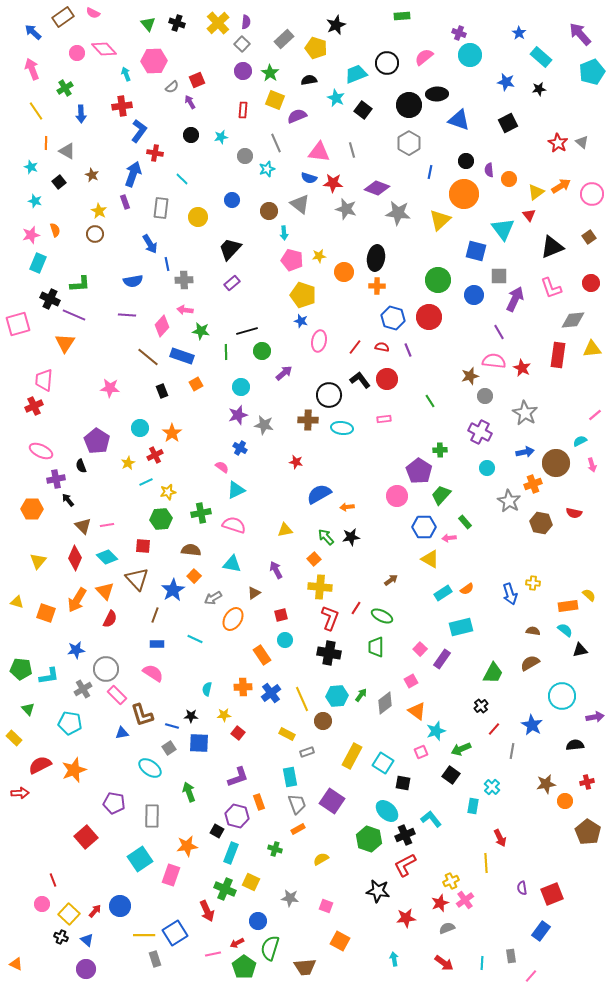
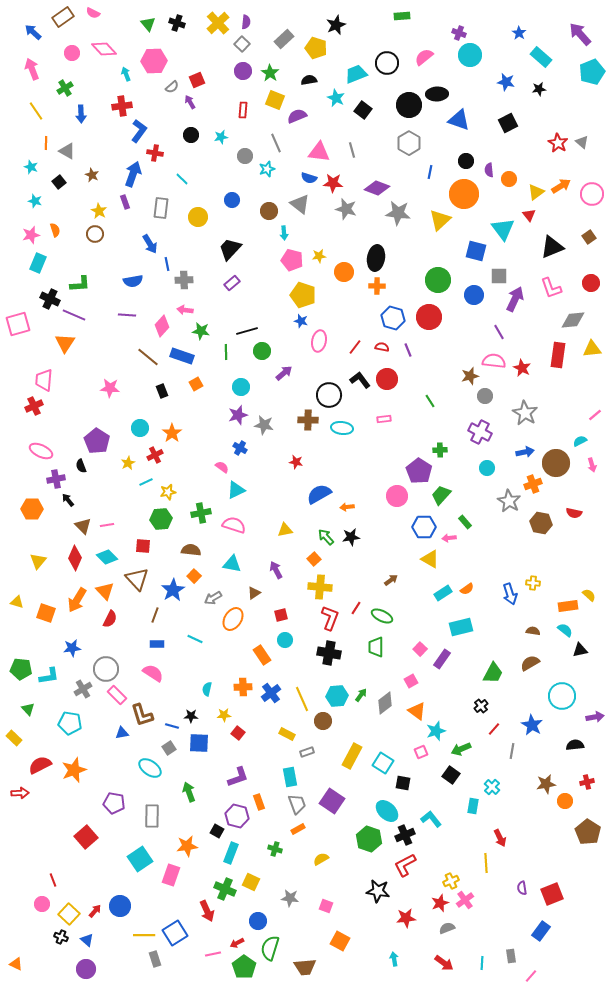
pink circle at (77, 53): moved 5 px left
blue star at (76, 650): moved 4 px left, 2 px up
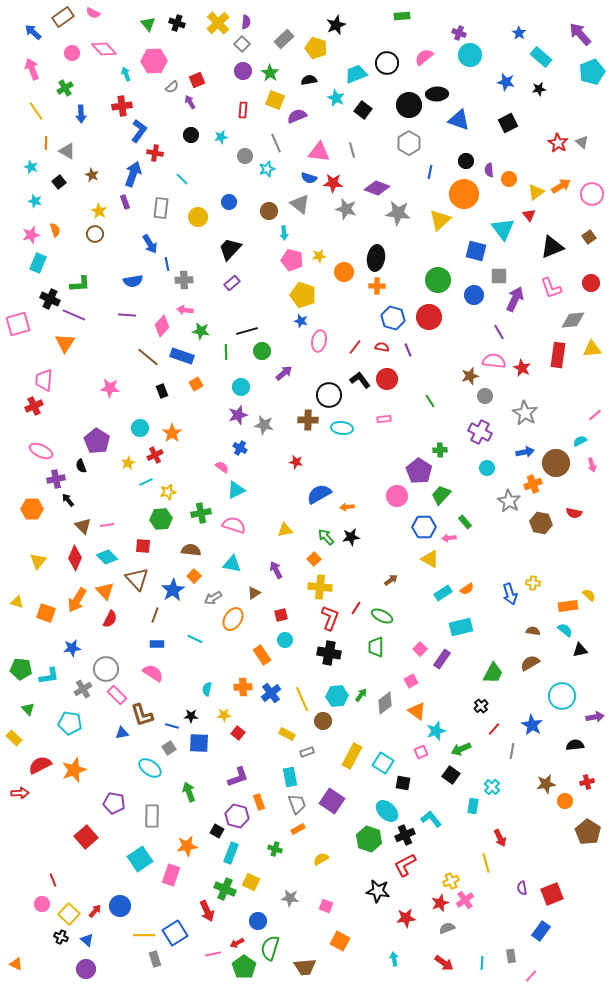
blue circle at (232, 200): moved 3 px left, 2 px down
yellow line at (486, 863): rotated 12 degrees counterclockwise
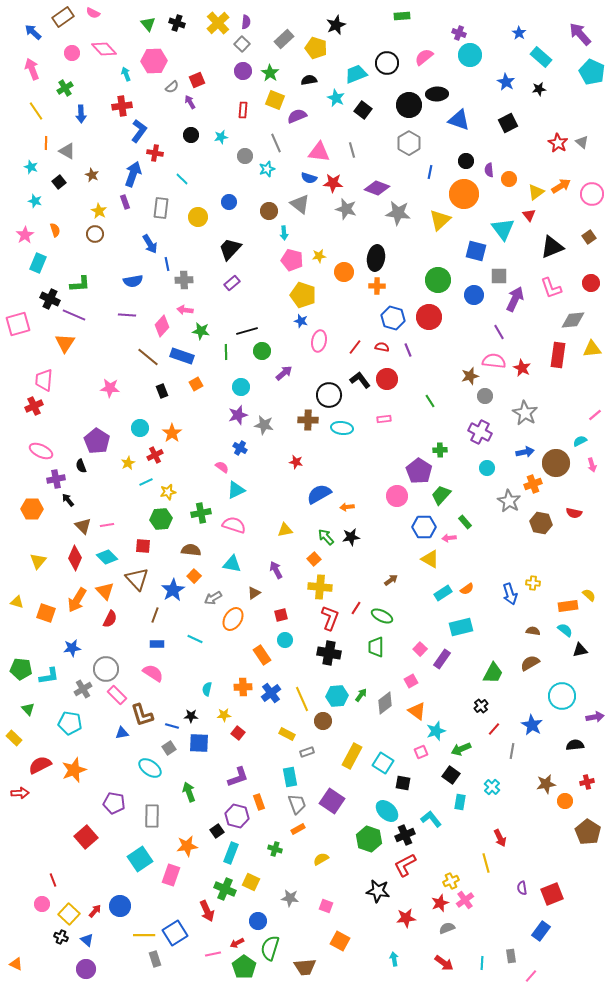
cyan pentagon at (592, 72): rotated 25 degrees counterclockwise
blue star at (506, 82): rotated 18 degrees clockwise
pink star at (31, 235): moved 6 px left; rotated 18 degrees counterclockwise
cyan rectangle at (473, 806): moved 13 px left, 4 px up
black square at (217, 831): rotated 24 degrees clockwise
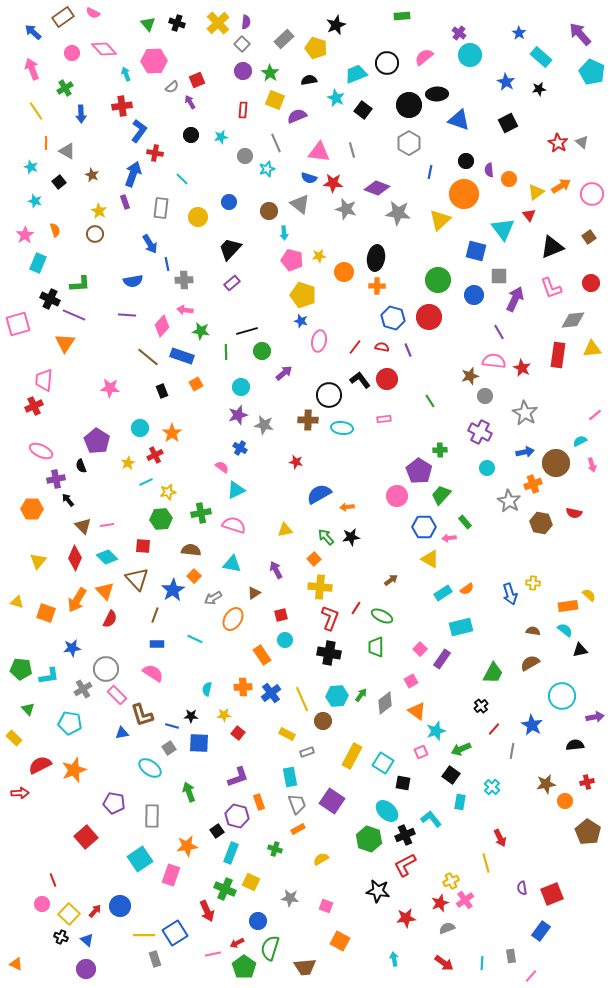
purple cross at (459, 33): rotated 16 degrees clockwise
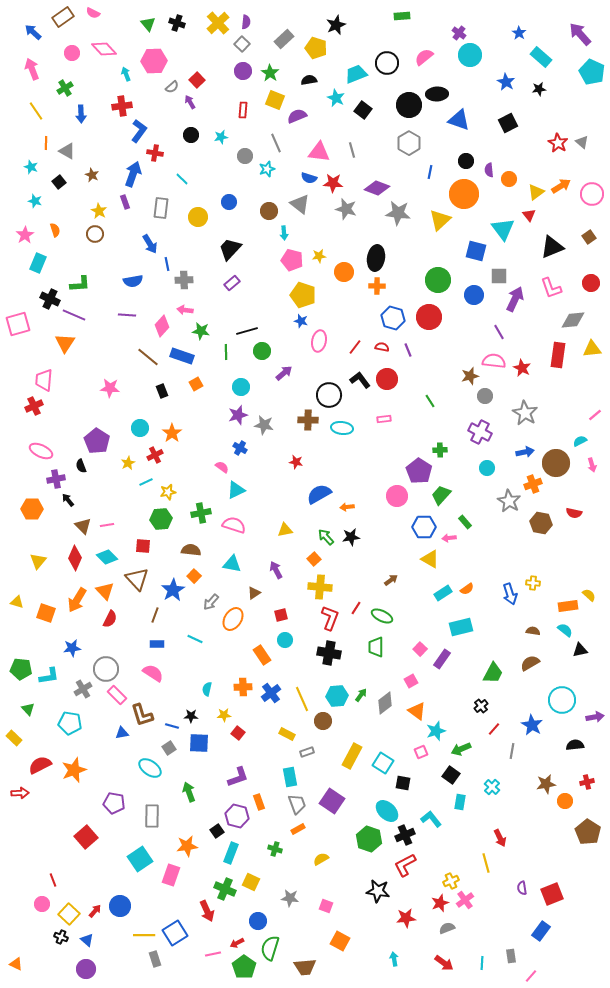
red square at (197, 80): rotated 21 degrees counterclockwise
gray arrow at (213, 598): moved 2 px left, 4 px down; rotated 18 degrees counterclockwise
cyan circle at (562, 696): moved 4 px down
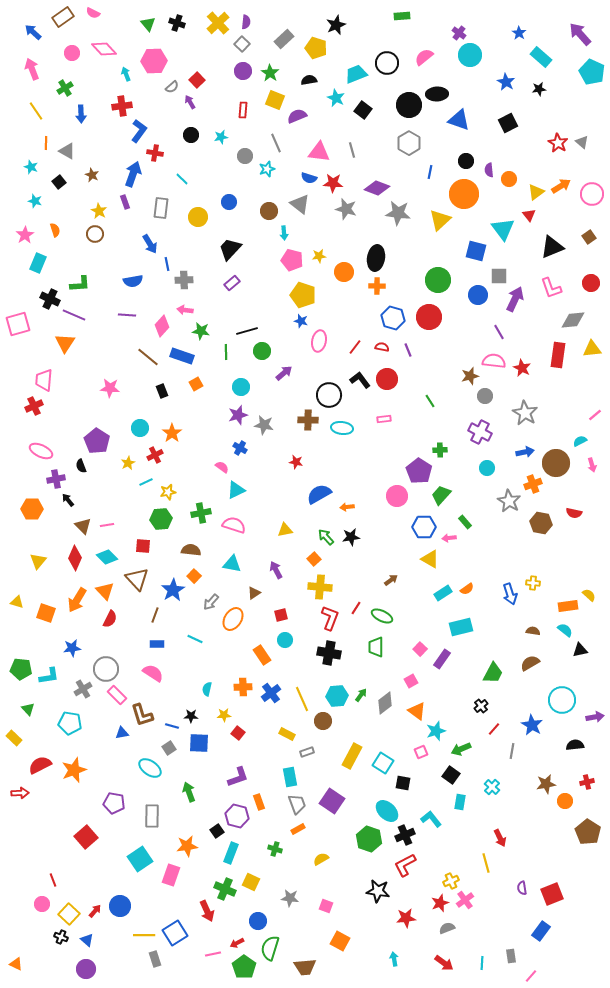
blue circle at (474, 295): moved 4 px right
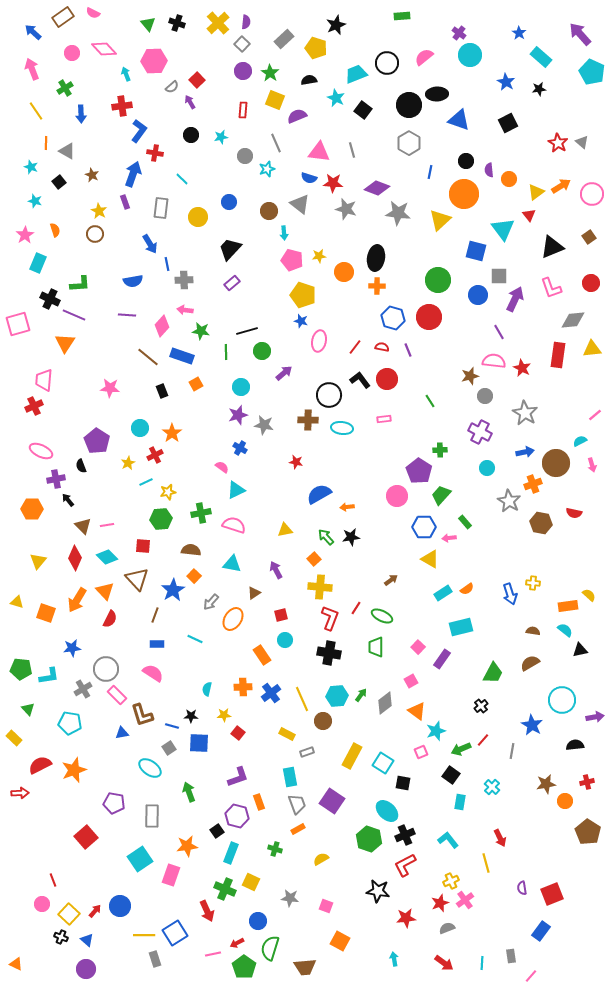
pink square at (420, 649): moved 2 px left, 2 px up
red line at (494, 729): moved 11 px left, 11 px down
cyan L-shape at (431, 819): moved 17 px right, 21 px down
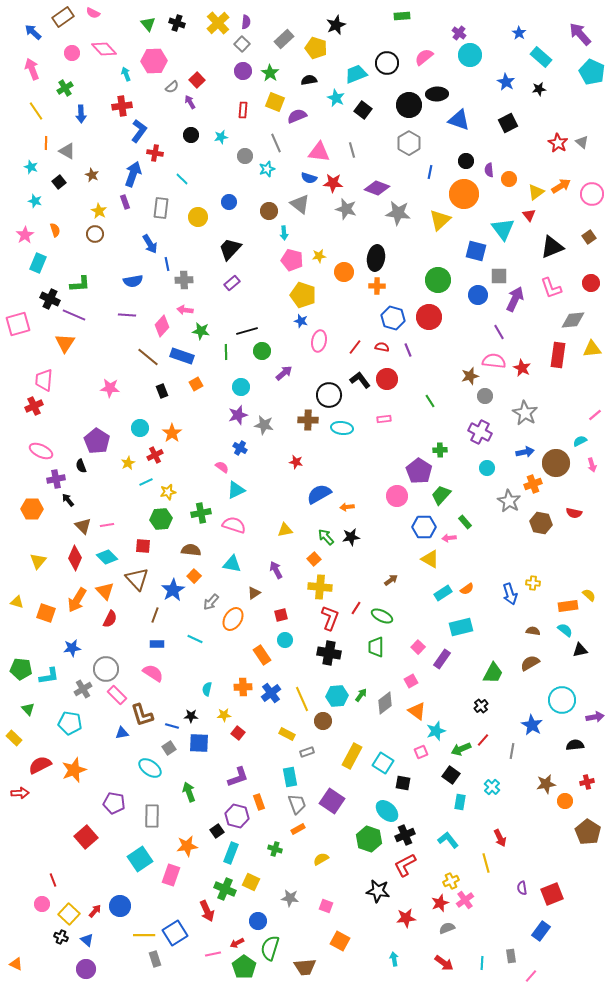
yellow square at (275, 100): moved 2 px down
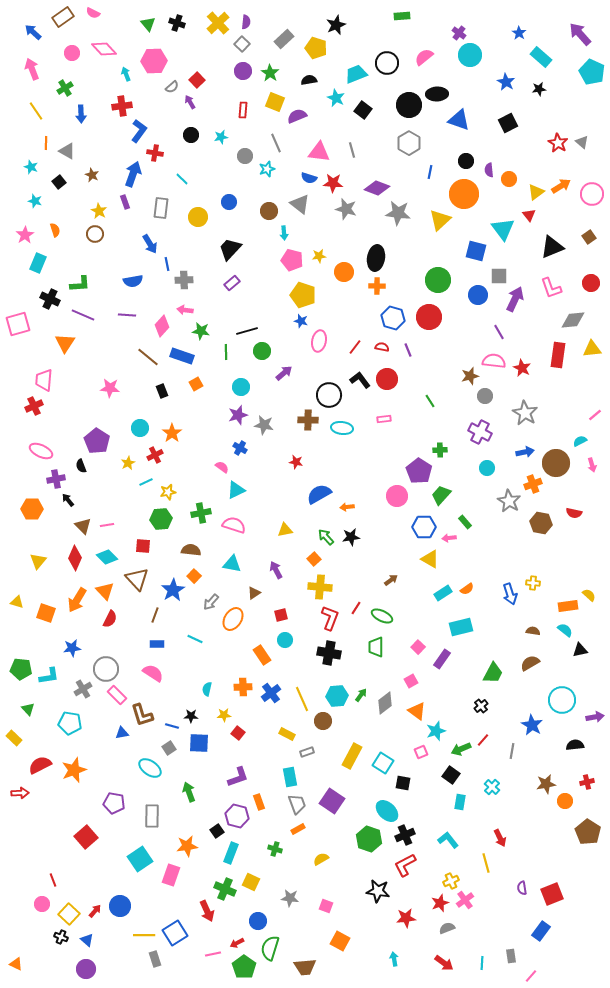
purple line at (74, 315): moved 9 px right
